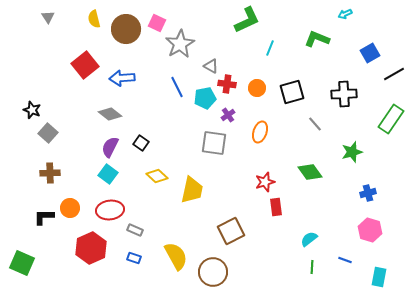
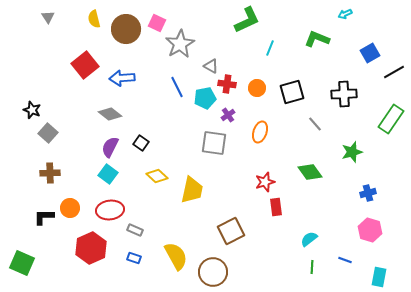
black line at (394, 74): moved 2 px up
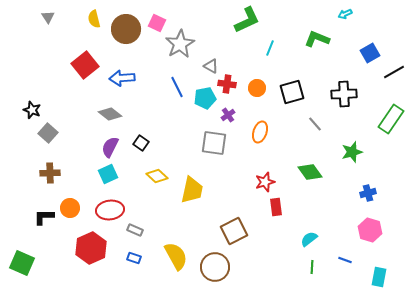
cyan square at (108, 174): rotated 30 degrees clockwise
brown square at (231, 231): moved 3 px right
brown circle at (213, 272): moved 2 px right, 5 px up
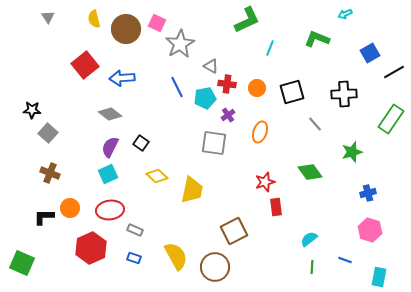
black star at (32, 110): rotated 18 degrees counterclockwise
brown cross at (50, 173): rotated 24 degrees clockwise
